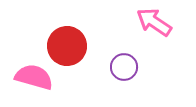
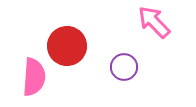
pink arrow: rotated 12 degrees clockwise
pink semicircle: rotated 78 degrees clockwise
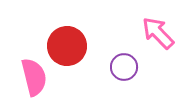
pink arrow: moved 4 px right, 11 px down
pink semicircle: rotated 18 degrees counterclockwise
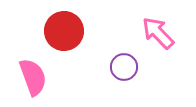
red circle: moved 3 px left, 15 px up
pink semicircle: moved 1 px left; rotated 6 degrees counterclockwise
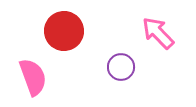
purple circle: moved 3 px left
